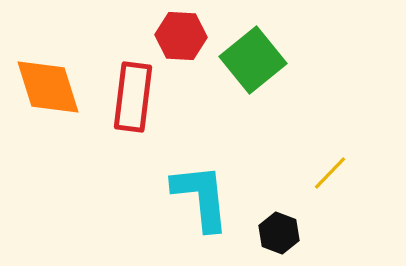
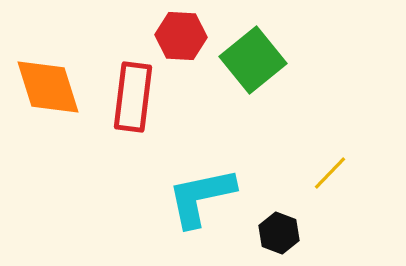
cyan L-shape: rotated 96 degrees counterclockwise
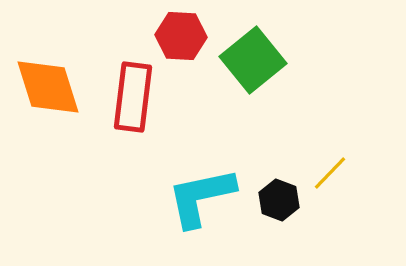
black hexagon: moved 33 px up
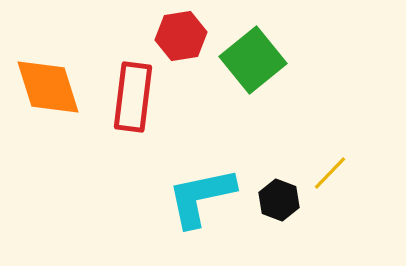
red hexagon: rotated 12 degrees counterclockwise
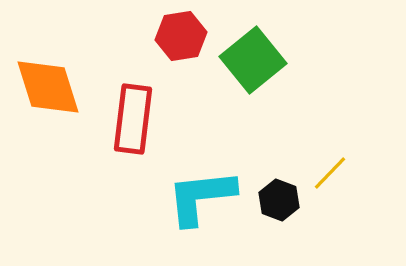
red rectangle: moved 22 px down
cyan L-shape: rotated 6 degrees clockwise
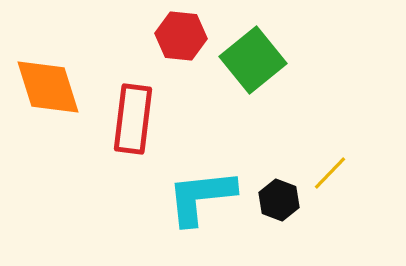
red hexagon: rotated 15 degrees clockwise
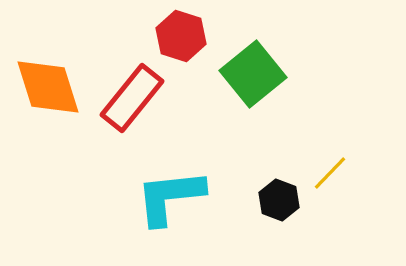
red hexagon: rotated 12 degrees clockwise
green square: moved 14 px down
red rectangle: moved 1 px left, 21 px up; rotated 32 degrees clockwise
cyan L-shape: moved 31 px left
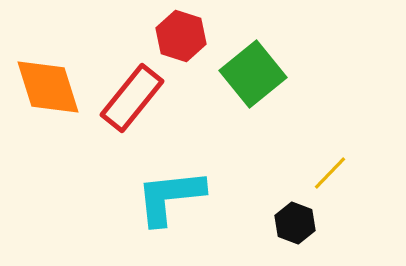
black hexagon: moved 16 px right, 23 px down
